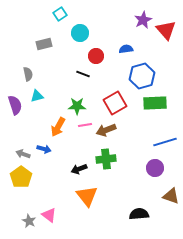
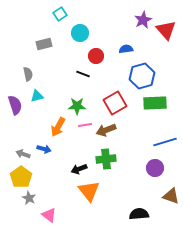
orange triangle: moved 2 px right, 5 px up
gray star: moved 23 px up
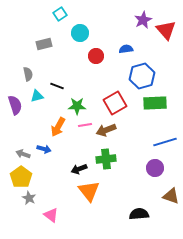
black line: moved 26 px left, 12 px down
pink triangle: moved 2 px right
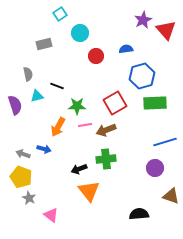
yellow pentagon: rotated 15 degrees counterclockwise
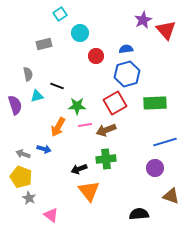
blue hexagon: moved 15 px left, 2 px up
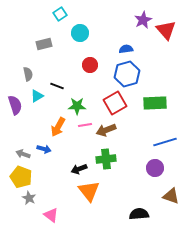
red circle: moved 6 px left, 9 px down
cyan triangle: rotated 16 degrees counterclockwise
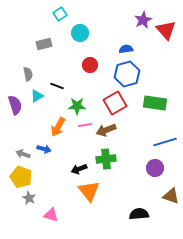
green rectangle: rotated 10 degrees clockwise
pink triangle: rotated 21 degrees counterclockwise
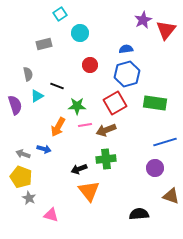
red triangle: rotated 20 degrees clockwise
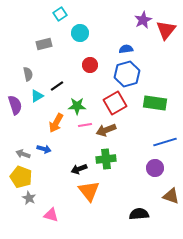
black line: rotated 56 degrees counterclockwise
orange arrow: moved 2 px left, 4 px up
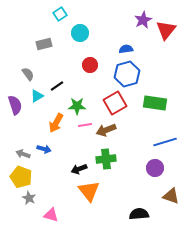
gray semicircle: rotated 24 degrees counterclockwise
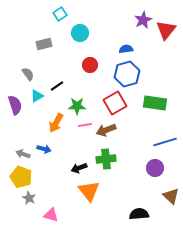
black arrow: moved 1 px up
brown triangle: rotated 24 degrees clockwise
